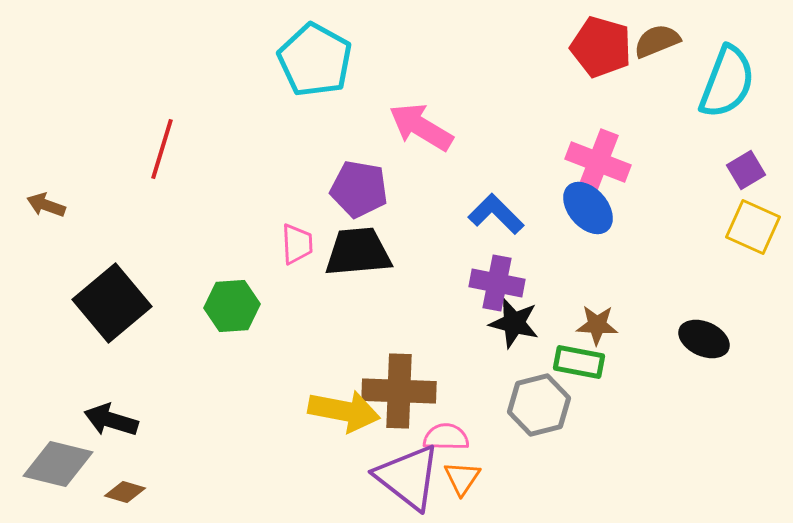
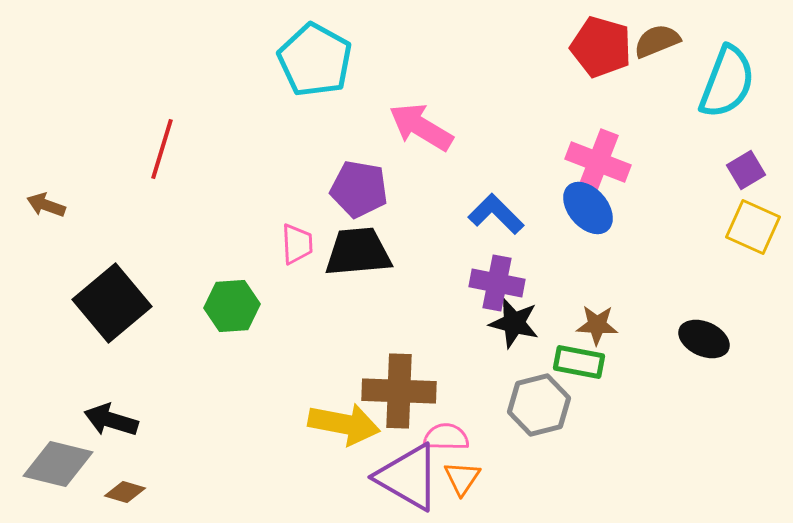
yellow arrow: moved 13 px down
purple triangle: rotated 8 degrees counterclockwise
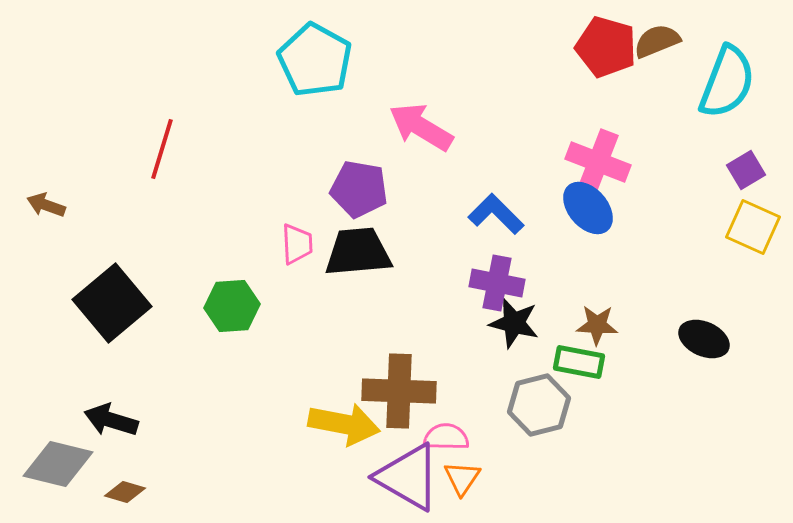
red pentagon: moved 5 px right
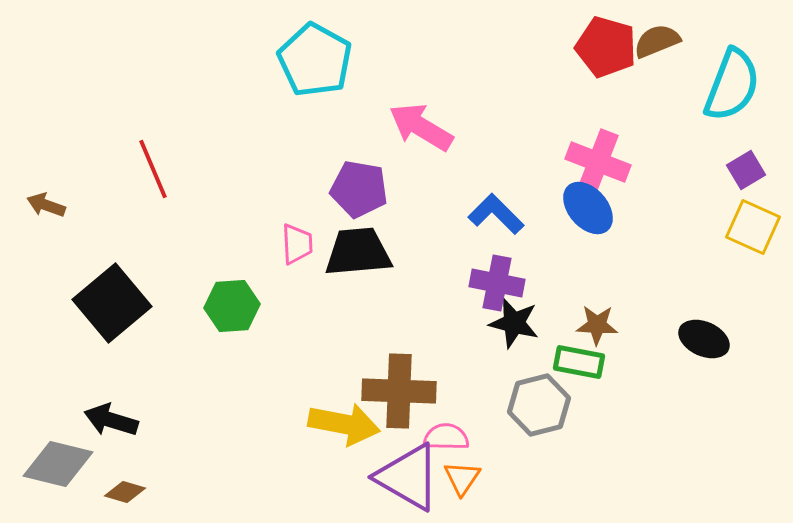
cyan semicircle: moved 5 px right, 3 px down
red line: moved 9 px left, 20 px down; rotated 40 degrees counterclockwise
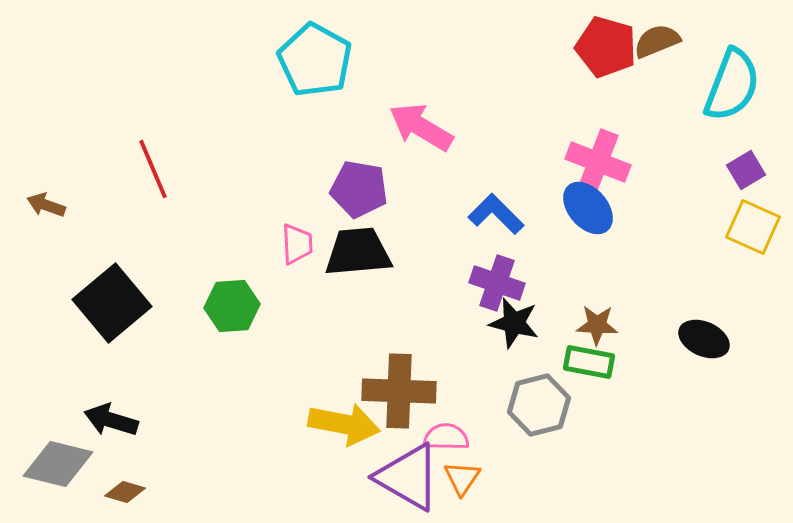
purple cross: rotated 8 degrees clockwise
green rectangle: moved 10 px right
